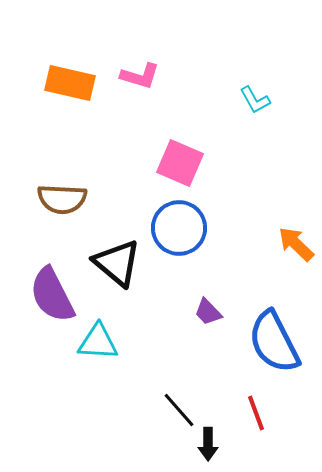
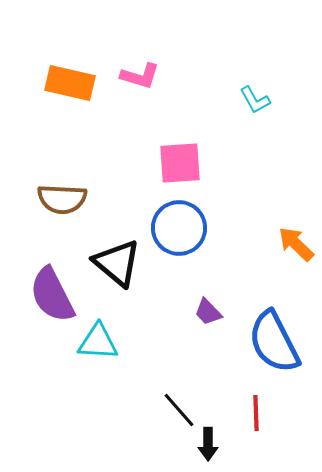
pink square: rotated 27 degrees counterclockwise
red line: rotated 18 degrees clockwise
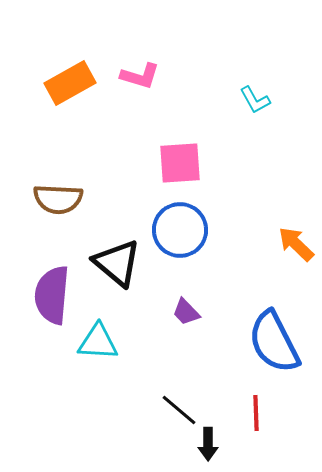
orange rectangle: rotated 42 degrees counterclockwise
brown semicircle: moved 4 px left
blue circle: moved 1 px right, 2 px down
purple semicircle: rotated 32 degrees clockwise
purple trapezoid: moved 22 px left
black line: rotated 9 degrees counterclockwise
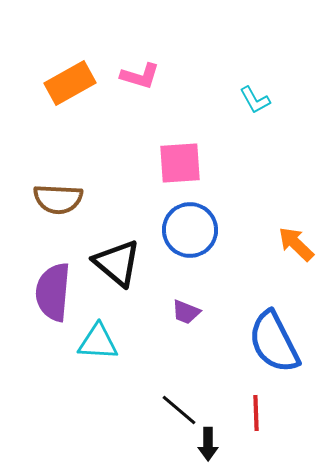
blue circle: moved 10 px right
purple semicircle: moved 1 px right, 3 px up
purple trapezoid: rotated 24 degrees counterclockwise
